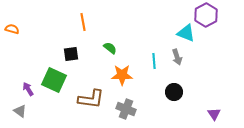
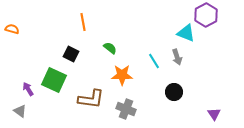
black square: rotated 35 degrees clockwise
cyan line: rotated 28 degrees counterclockwise
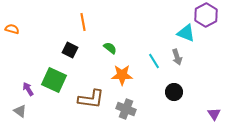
black square: moved 1 px left, 4 px up
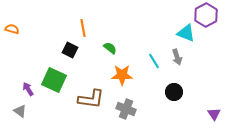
orange line: moved 6 px down
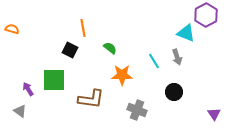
green square: rotated 25 degrees counterclockwise
gray cross: moved 11 px right, 1 px down
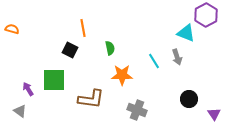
green semicircle: rotated 40 degrees clockwise
black circle: moved 15 px right, 7 px down
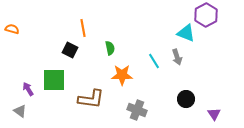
black circle: moved 3 px left
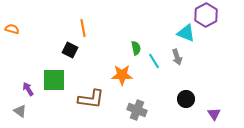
green semicircle: moved 26 px right
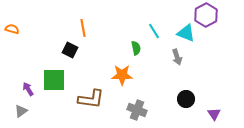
cyan line: moved 30 px up
gray triangle: moved 1 px right; rotated 48 degrees clockwise
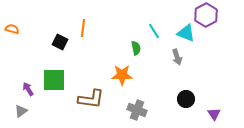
orange line: rotated 18 degrees clockwise
black square: moved 10 px left, 8 px up
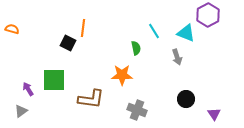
purple hexagon: moved 2 px right
black square: moved 8 px right, 1 px down
